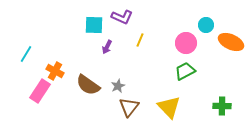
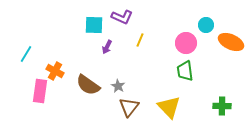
green trapezoid: rotated 70 degrees counterclockwise
gray star: rotated 16 degrees counterclockwise
pink rectangle: rotated 25 degrees counterclockwise
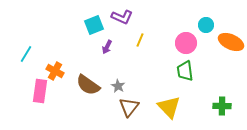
cyan square: rotated 24 degrees counterclockwise
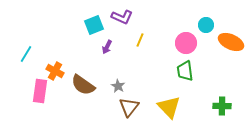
brown semicircle: moved 5 px left
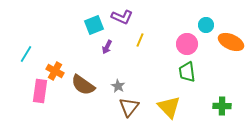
pink circle: moved 1 px right, 1 px down
green trapezoid: moved 2 px right, 1 px down
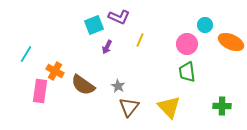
purple L-shape: moved 3 px left
cyan circle: moved 1 px left
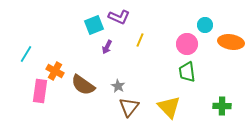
orange ellipse: rotated 15 degrees counterclockwise
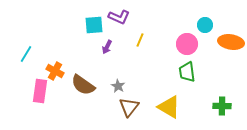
cyan square: rotated 18 degrees clockwise
yellow triangle: rotated 15 degrees counterclockwise
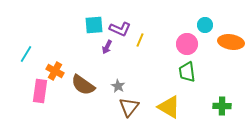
purple L-shape: moved 1 px right, 12 px down
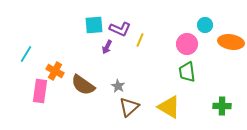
brown triangle: rotated 10 degrees clockwise
